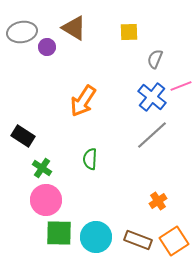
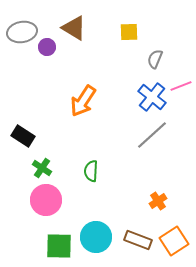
green semicircle: moved 1 px right, 12 px down
green square: moved 13 px down
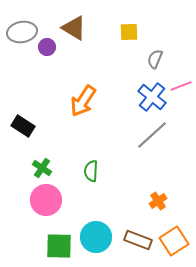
black rectangle: moved 10 px up
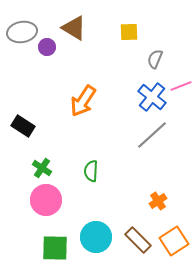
brown rectangle: rotated 24 degrees clockwise
green square: moved 4 px left, 2 px down
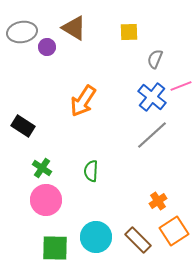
orange square: moved 10 px up
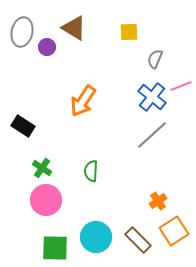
gray ellipse: rotated 68 degrees counterclockwise
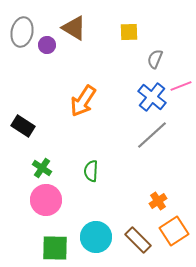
purple circle: moved 2 px up
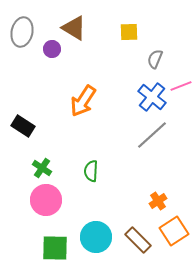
purple circle: moved 5 px right, 4 px down
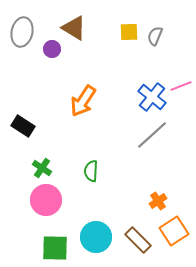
gray semicircle: moved 23 px up
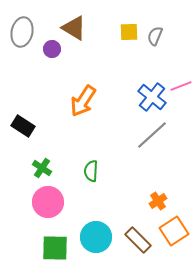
pink circle: moved 2 px right, 2 px down
